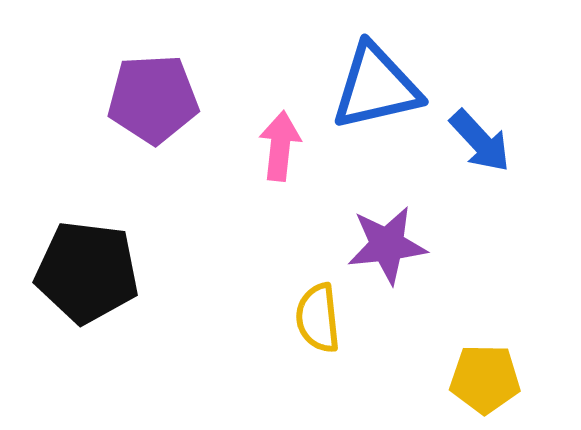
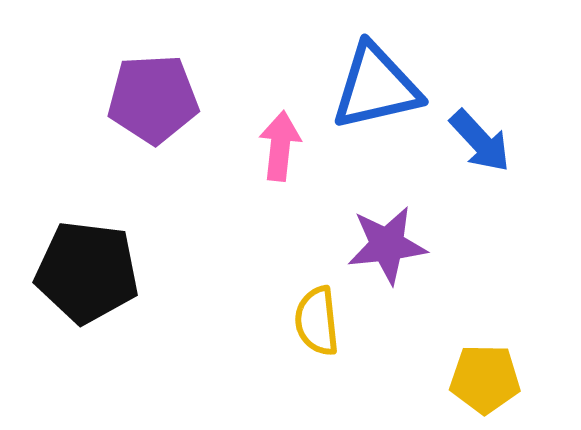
yellow semicircle: moved 1 px left, 3 px down
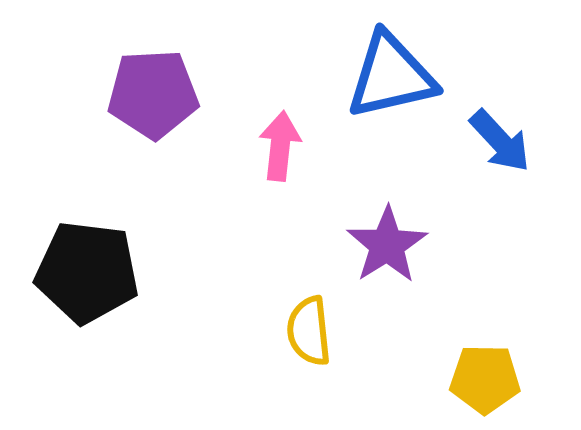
blue triangle: moved 15 px right, 11 px up
purple pentagon: moved 5 px up
blue arrow: moved 20 px right
purple star: rotated 26 degrees counterclockwise
yellow semicircle: moved 8 px left, 10 px down
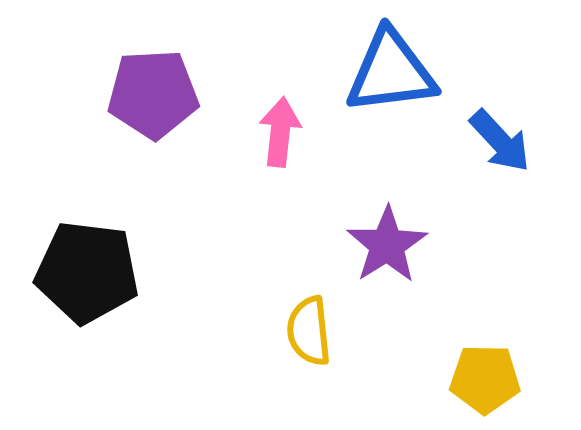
blue triangle: moved 4 px up; rotated 6 degrees clockwise
pink arrow: moved 14 px up
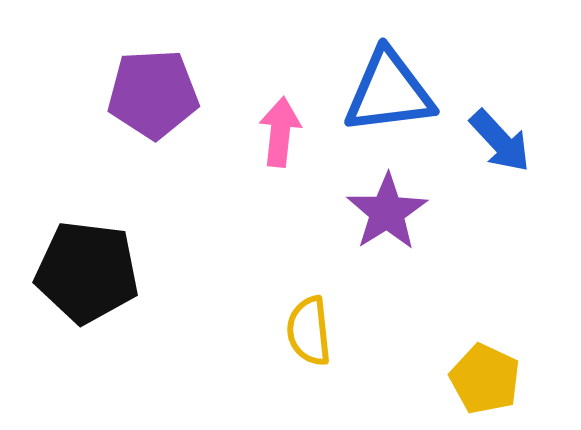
blue triangle: moved 2 px left, 20 px down
purple star: moved 33 px up
yellow pentagon: rotated 24 degrees clockwise
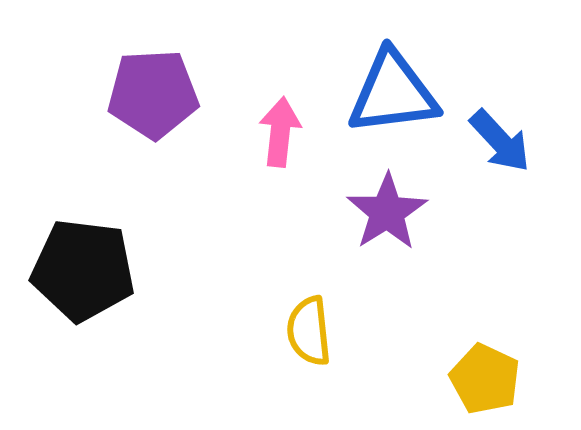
blue triangle: moved 4 px right, 1 px down
black pentagon: moved 4 px left, 2 px up
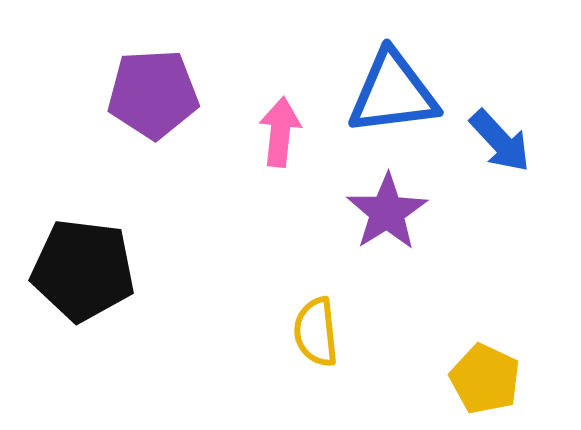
yellow semicircle: moved 7 px right, 1 px down
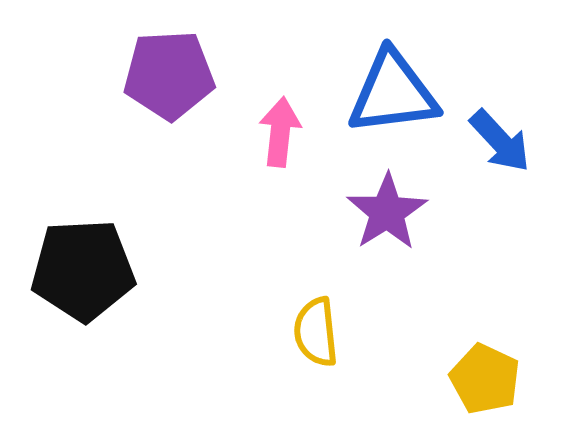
purple pentagon: moved 16 px right, 19 px up
black pentagon: rotated 10 degrees counterclockwise
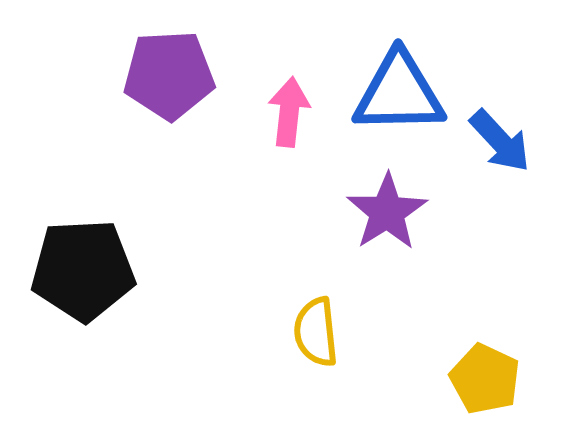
blue triangle: moved 6 px right; rotated 6 degrees clockwise
pink arrow: moved 9 px right, 20 px up
